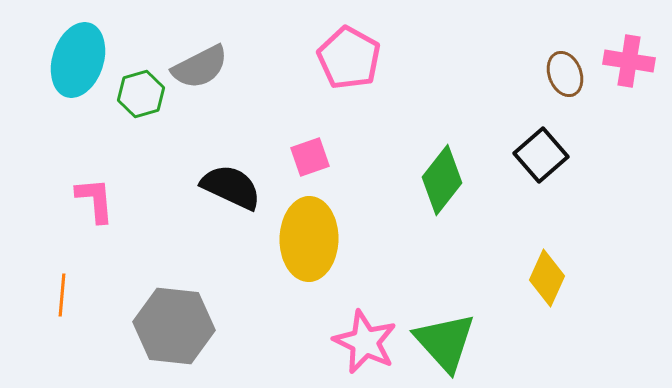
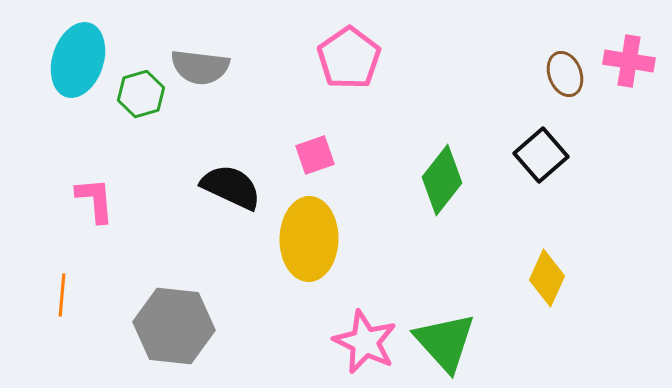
pink pentagon: rotated 8 degrees clockwise
gray semicircle: rotated 34 degrees clockwise
pink square: moved 5 px right, 2 px up
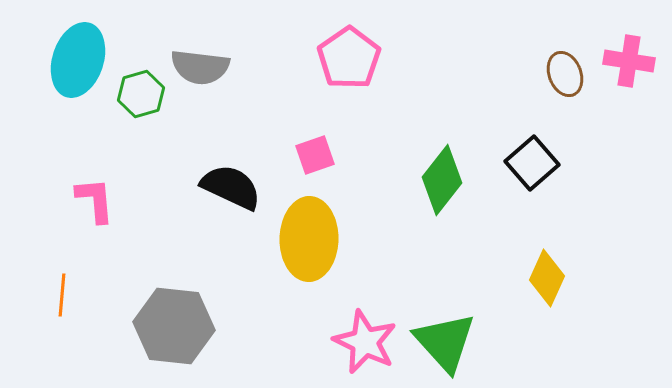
black square: moved 9 px left, 8 px down
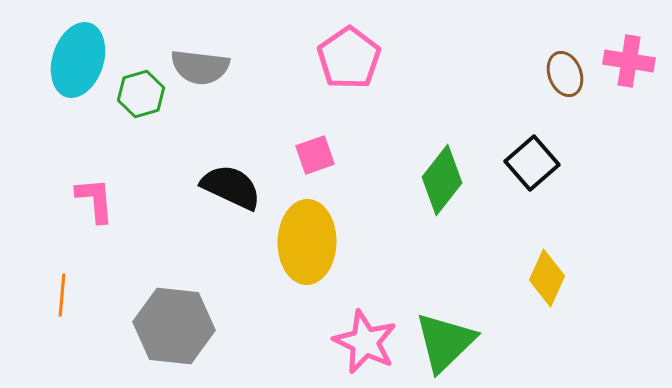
yellow ellipse: moved 2 px left, 3 px down
green triangle: rotated 28 degrees clockwise
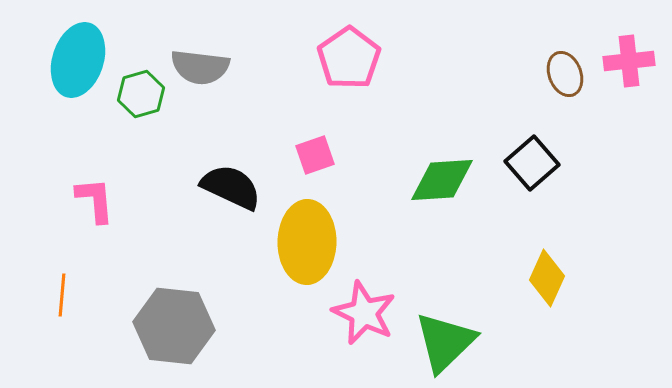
pink cross: rotated 15 degrees counterclockwise
green diamond: rotated 48 degrees clockwise
pink star: moved 1 px left, 29 px up
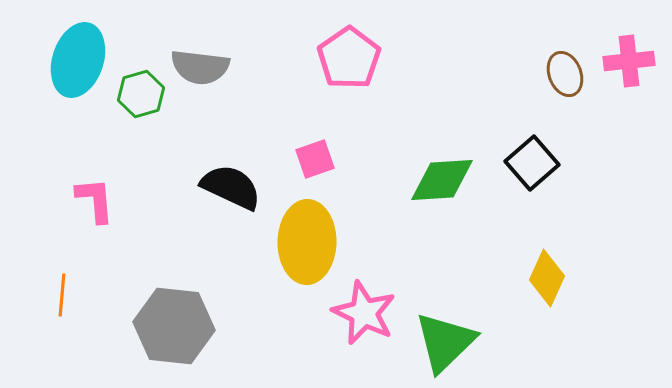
pink square: moved 4 px down
